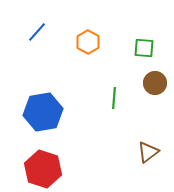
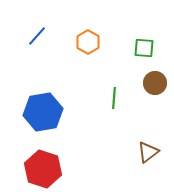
blue line: moved 4 px down
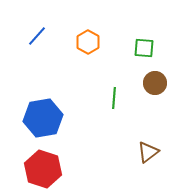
blue hexagon: moved 6 px down
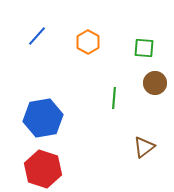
brown triangle: moved 4 px left, 5 px up
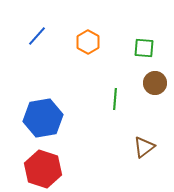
green line: moved 1 px right, 1 px down
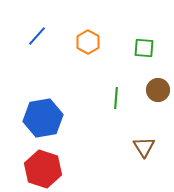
brown circle: moved 3 px right, 7 px down
green line: moved 1 px right, 1 px up
brown triangle: rotated 25 degrees counterclockwise
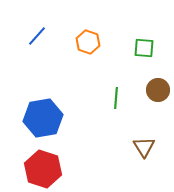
orange hexagon: rotated 10 degrees counterclockwise
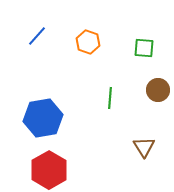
green line: moved 6 px left
red hexagon: moved 6 px right, 1 px down; rotated 12 degrees clockwise
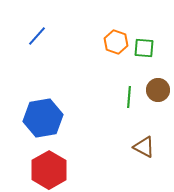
orange hexagon: moved 28 px right
green line: moved 19 px right, 1 px up
brown triangle: rotated 30 degrees counterclockwise
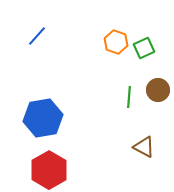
green square: rotated 30 degrees counterclockwise
